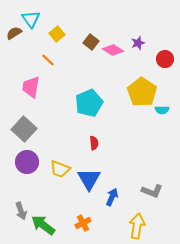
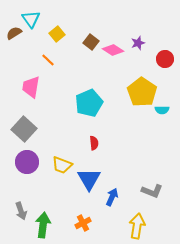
yellow trapezoid: moved 2 px right, 4 px up
green arrow: rotated 60 degrees clockwise
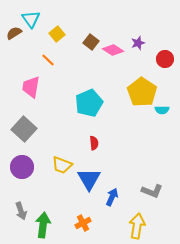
purple circle: moved 5 px left, 5 px down
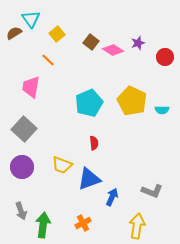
red circle: moved 2 px up
yellow pentagon: moved 10 px left, 9 px down; rotated 8 degrees counterclockwise
blue triangle: rotated 40 degrees clockwise
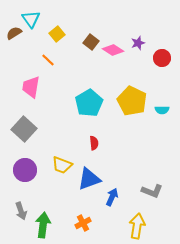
red circle: moved 3 px left, 1 px down
cyan pentagon: rotated 8 degrees counterclockwise
purple circle: moved 3 px right, 3 px down
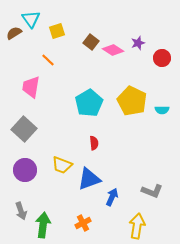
yellow square: moved 3 px up; rotated 21 degrees clockwise
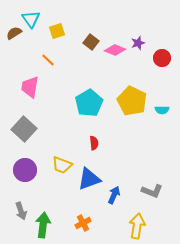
pink diamond: moved 2 px right; rotated 10 degrees counterclockwise
pink trapezoid: moved 1 px left
blue arrow: moved 2 px right, 2 px up
